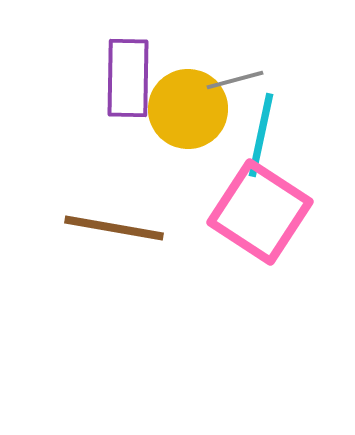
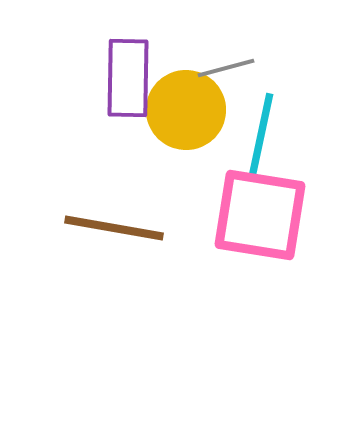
gray line: moved 9 px left, 12 px up
yellow circle: moved 2 px left, 1 px down
pink square: moved 3 px down; rotated 24 degrees counterclockwise
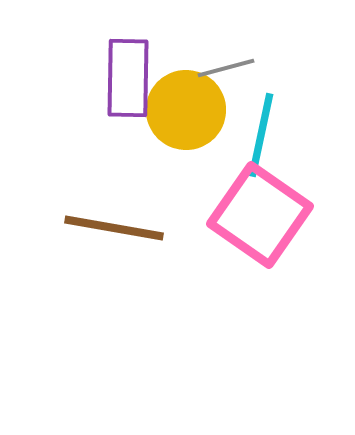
pink square: rotated 26 degrees clockwise
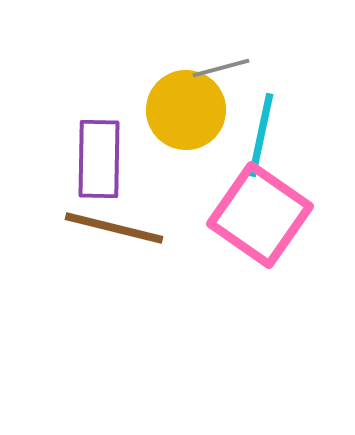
gray line: moved 5 px left
purple rectangle: moved 29 px left, 81 px down
brown line: rotated 4 degrees clockwise
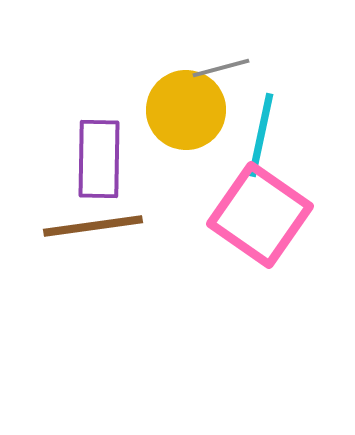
brown line: moved 21 px left, 2 px up; rotated 22 degrees counterclockwise
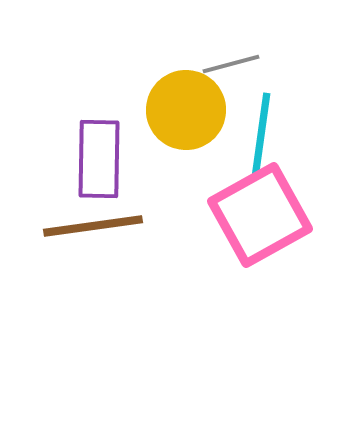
gray line: moved 10 px right, 4 px up
cyan line: rotated 4 degrees counterclockwise
pink square: rotated 26 degrees clockwise
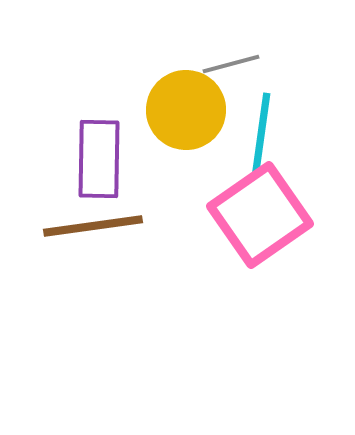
pink square: rotated 6 degrees counterclockwise
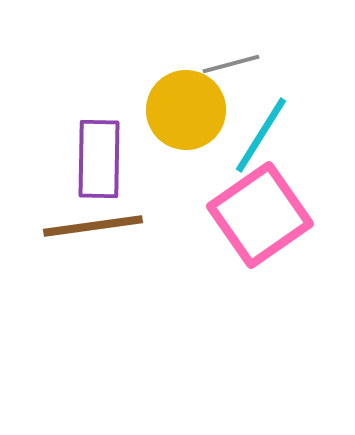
cyan line: rotated 24 degrees clockwise
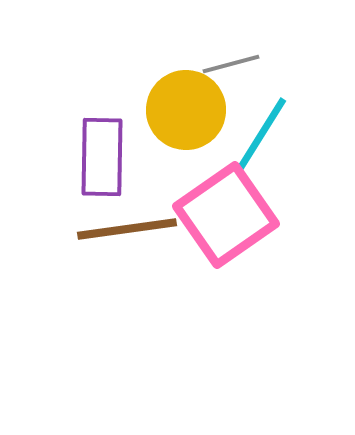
purple rectangle: moved 3 px right, 2 px up
pink square: moved 34 px left
brown line: moved 34 px right, 3 px down
